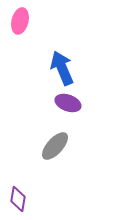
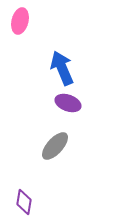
purple diamond: moved 6 px right, 3 px down
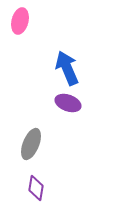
blue arrow: moved 5 px right
gray ellipse: moved 24 px left, 2 px up; rotated 20 degrees counterclockwise
purple diamond: moved 12 px right, 14 px up
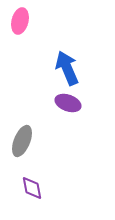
gray ellipse: moved 9 px left, 3 px up
purple diamond: moved 4 px left; rotated 20 degrees counterclockwise
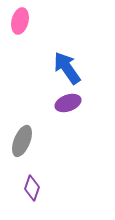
blue arrow: rotated 12 degrees counterclockwise
purple ellipse: rotated 40 degrees counterclockwise
purple diamond: rotated 30 degrees clockwise
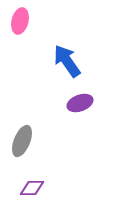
blue arrow: moved 7 px up
purple ellipse: moved 12 px right
purple diamond: rotated 70 degrees clockwise
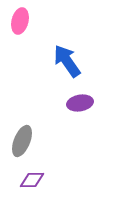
purple ellipse: rotated 10 degrees clockwise
purple diamond: moved 8 px up
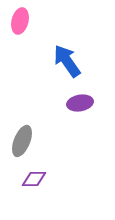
purple diamond: moved 2 px right, 1 px up
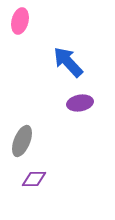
blue arrow: moved 1 px right, 1 px down; rotated 8 degrees counterclockwise
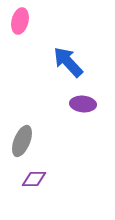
purple ellipse: moved 3 px right, 1 px down; rotated 15 degrees clockwise
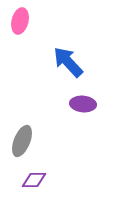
purple diamond: moved 1 px down
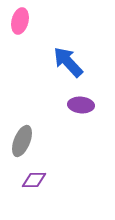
purple ellipse: moved 2 px left, 1 px down
